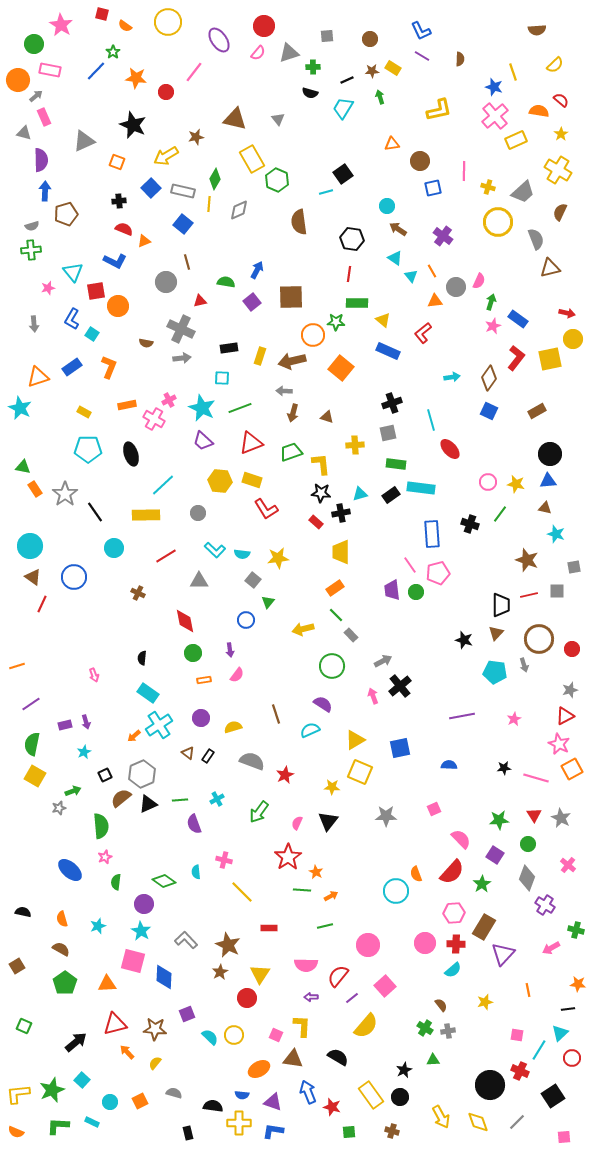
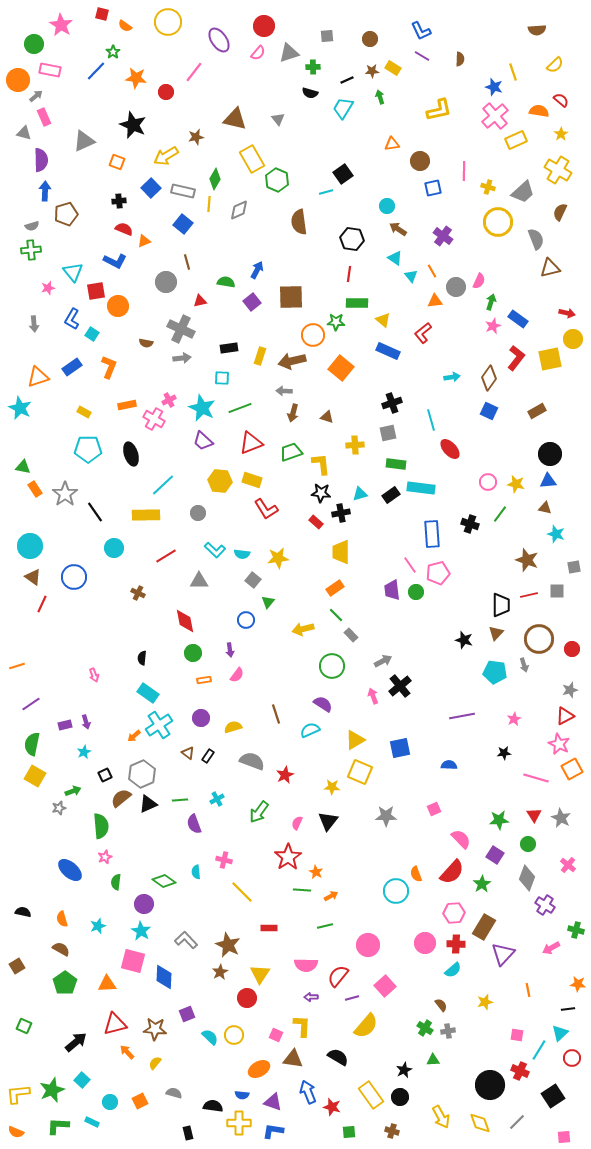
black star at (504, 768): moved 15 px up
purple line at (352, 998): rotated 24 degrees clockwise
yellow diamond at (478, 1122): moved 2 px right, 1 px down
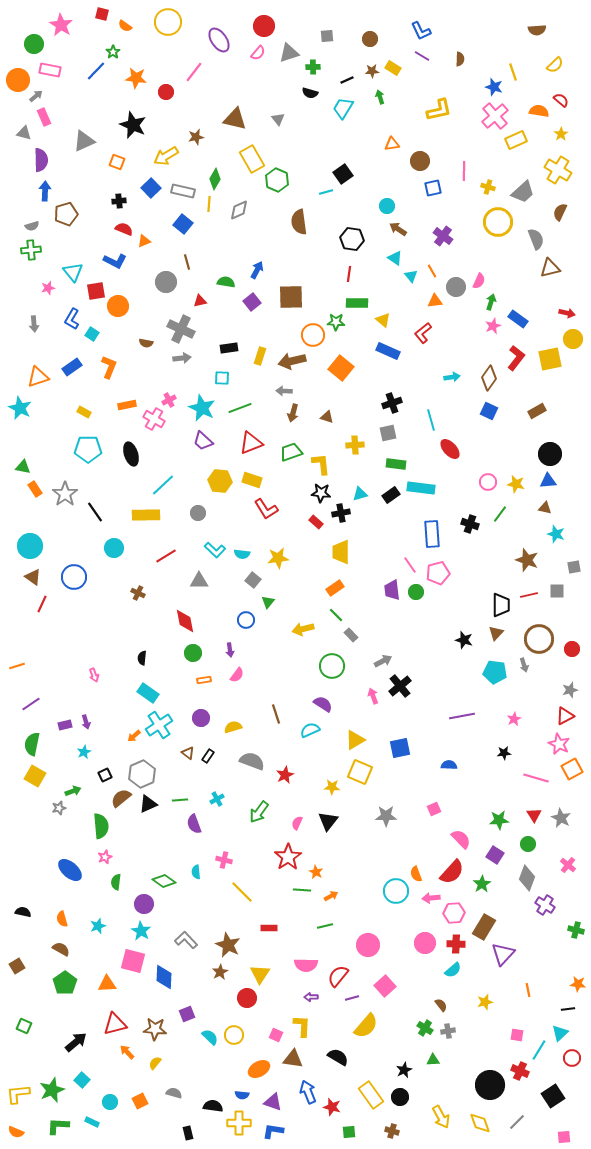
pink arrow at (551, 948): moved 120 px left, 50 px up; rotated 24 degrees clockwise
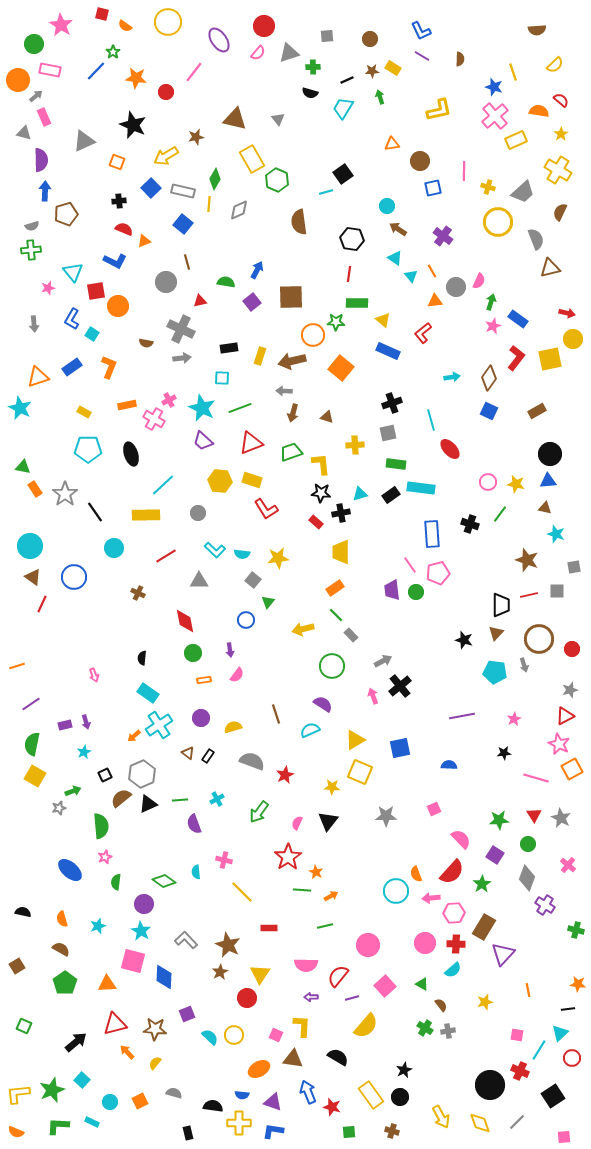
green triangle at (433, 1060): moved 11 px left, 76 px up; rotated 32 degrees clockwise
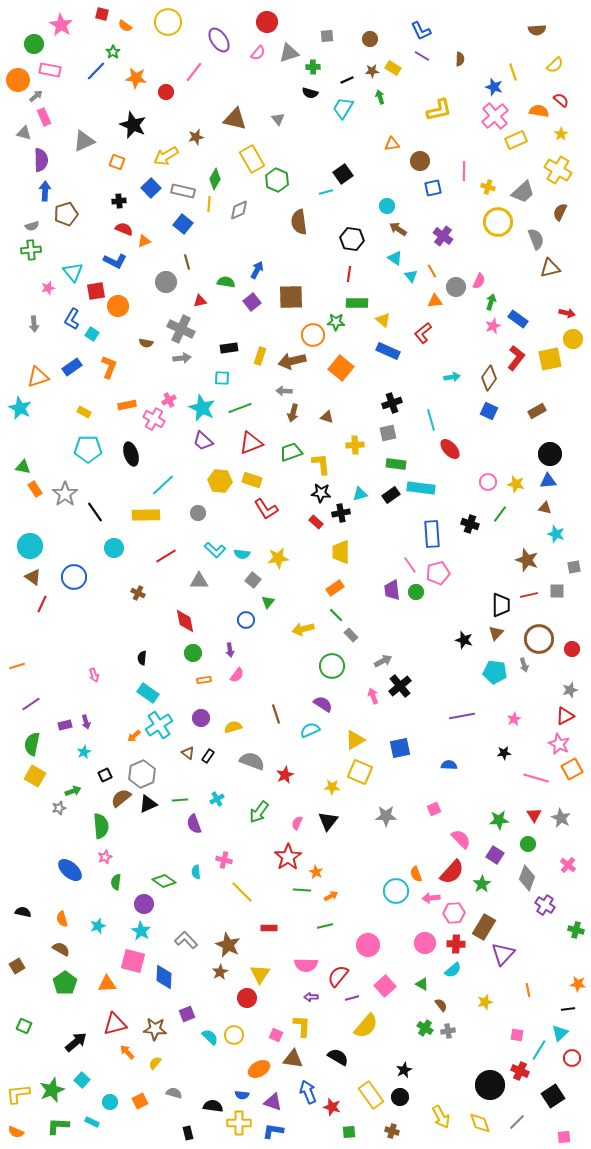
red circle at (264, 26): moved 3 px right, 4 px up
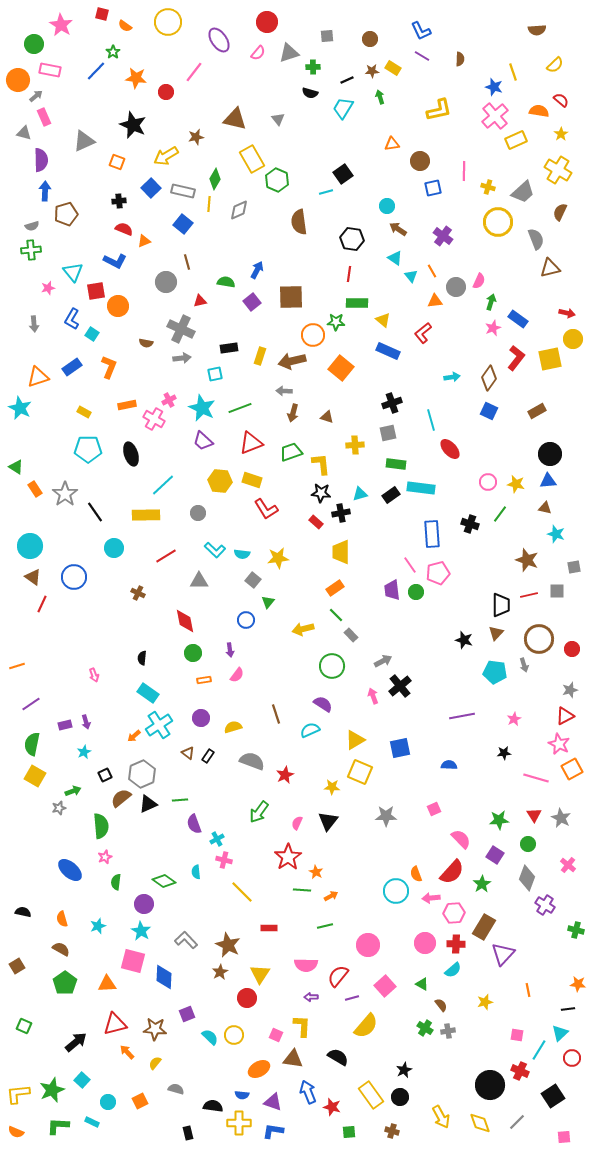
pink star at (493, 326): moved 2 px down
cyan square at (222, 378): moved 7 px left, 4 px up; rotated 14 degrees counterclockwise
green triangle at (23, 467): moved 7 px left; rotated 21 degrees clockwise
cyan cross at (217, 799): moved 40 px down
gray semicircle at (174, 1093): moved 2 px right, 4 px up
cyan circle at (110, 1102): moved 2 px left
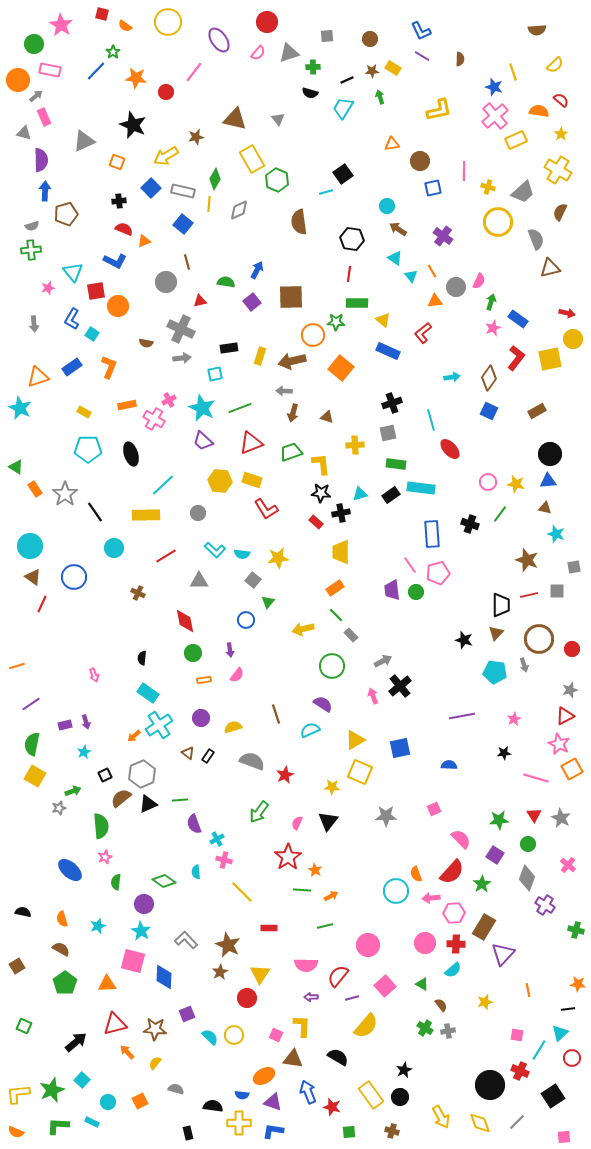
orange star at (316, 872): moved 1 px left, 2 px up
orange ellipse at (259, 1069): moved 5 px right, 7 px down
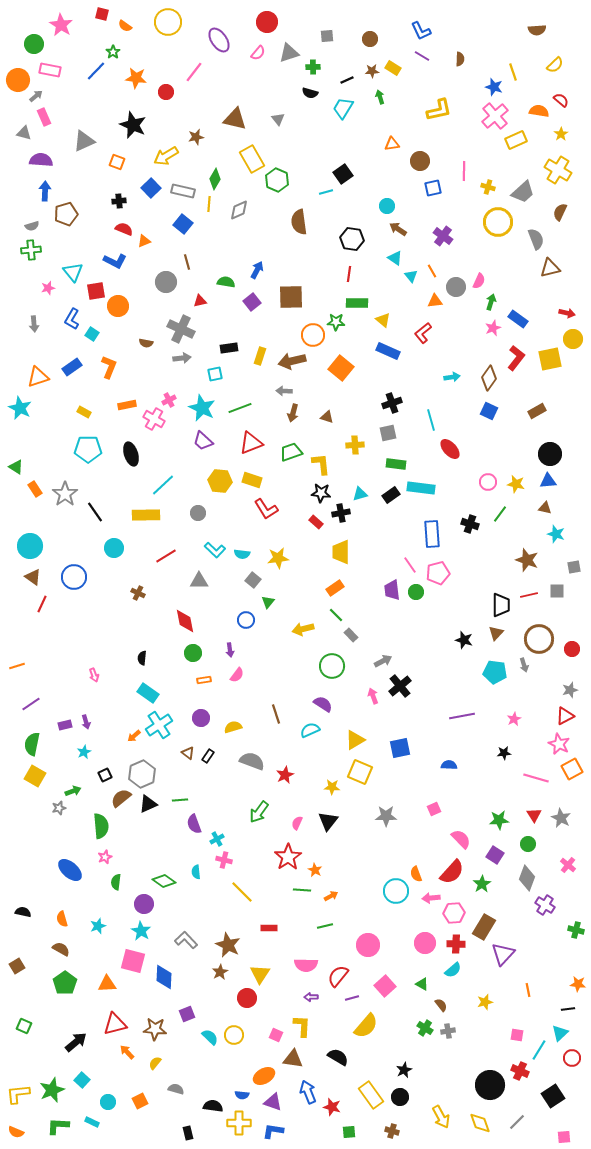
purple semicircle at (41, 160): rotated 85 degrees counterclockwise
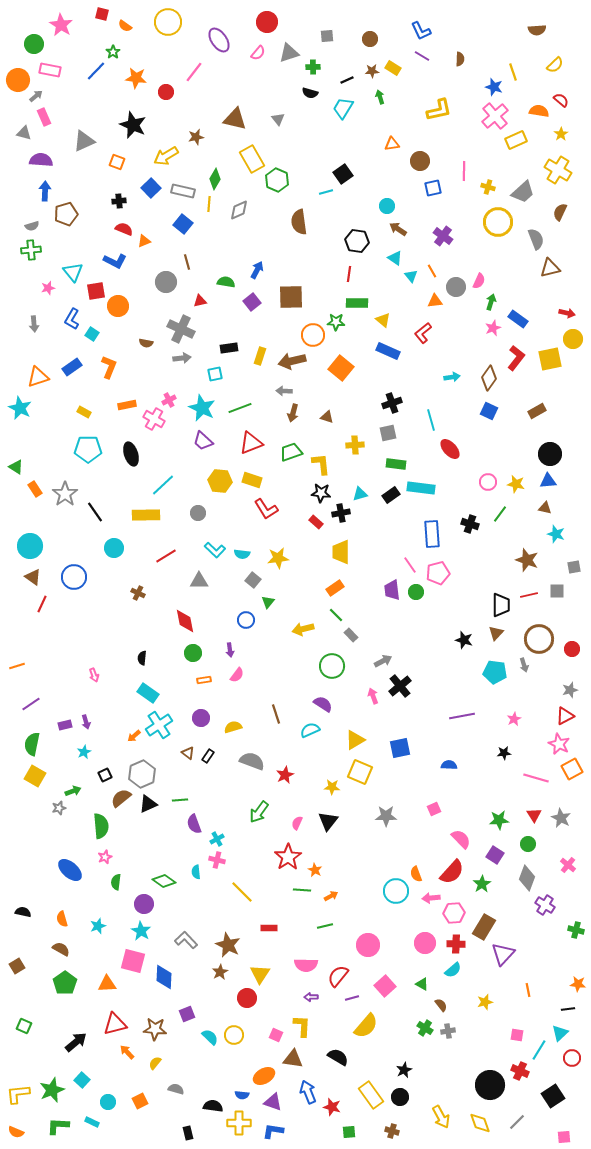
black hexagon at (352, 239): moved 5 px right, 2 px down
pink cross at (224, 860): moved 7 px left
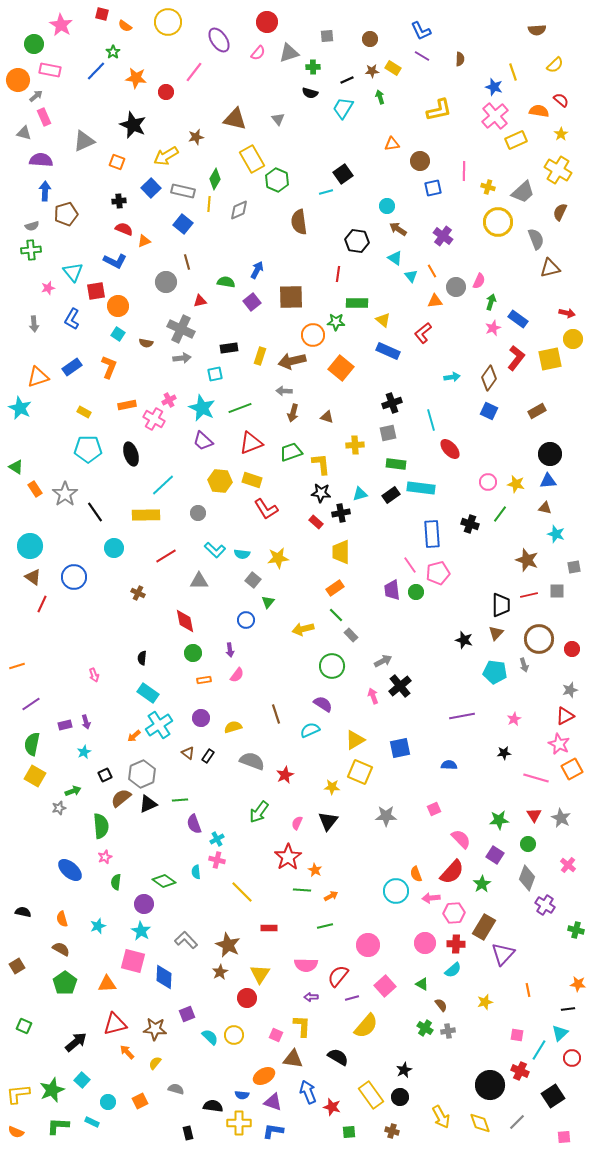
red line at (349, 274): moved 11 px left
cyan square at (92, 334): moved 26 px right
